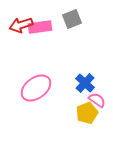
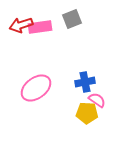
blue cross: moved 1 px up; rotated 36 degrees clockwise
yellow pentagon: rotated 25 degrees clockwise
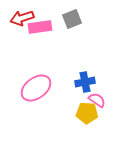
red arrow: moved 1 px right, 7 px up
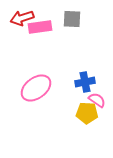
gray square: rotated 24 degrees clockwise
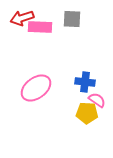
pink rectangle: rotated 10 degrees clockwise
blue cross: rotated 18 degrees clockwise
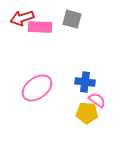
gray square: rotated 12 degrees clockwise
pink ellipse: moved 1 px right
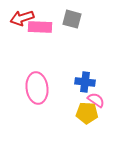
pink ellipse: rotated 60 degrees counterclockwise
pink semicircle: moved 1 px left
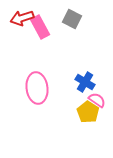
gray square: rotated 12 degrees clockwise
pink rectangle: rotated 60 degrees clockwise
blue cross: rotated 24 degrees clockwise
pink semicircle: moved 1 px right
yellow pentagon: moved 1 px right, 1 px up; rotated 30 degrees clockwise
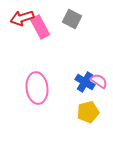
pink semicircle: moved 2 px right, 19 px up
yellow pentagon: rotated 25 degrees clockwise
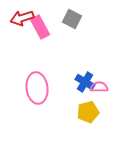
pink semicircle: moved 6 px down; rotated 36 degrees counterclockwise
